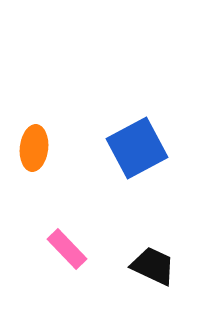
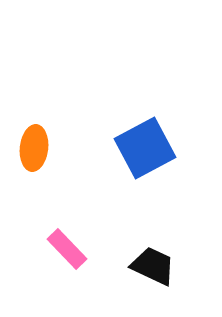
blue square: moved 8 px right
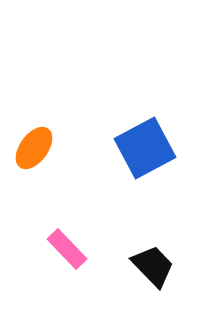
orange ellipse: rotated 30 degrees clockwise
black trapezoid: rotated 21 degrees clockwise
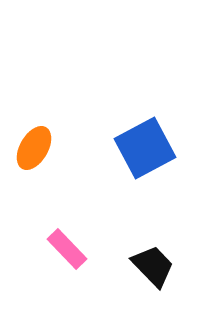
orange ellipse: rotated 6 degrees counterclockwise
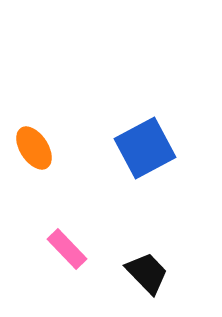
orange ellipse: rotated 63 degrees counterclockwise
black trapezoid: moved 6 px left, 7 px down
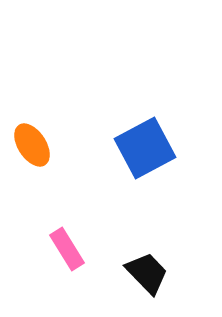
orange ellipse: moved 2 px left, 3 px up
pink rectangle: rotated 12 degrees clockwise
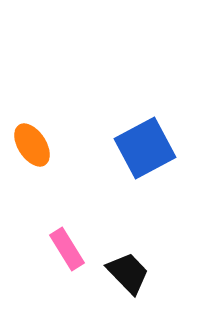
black trapezoid: moved 19 px left
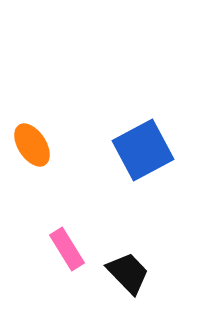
blue square: moved 2 px left, 2 px down
